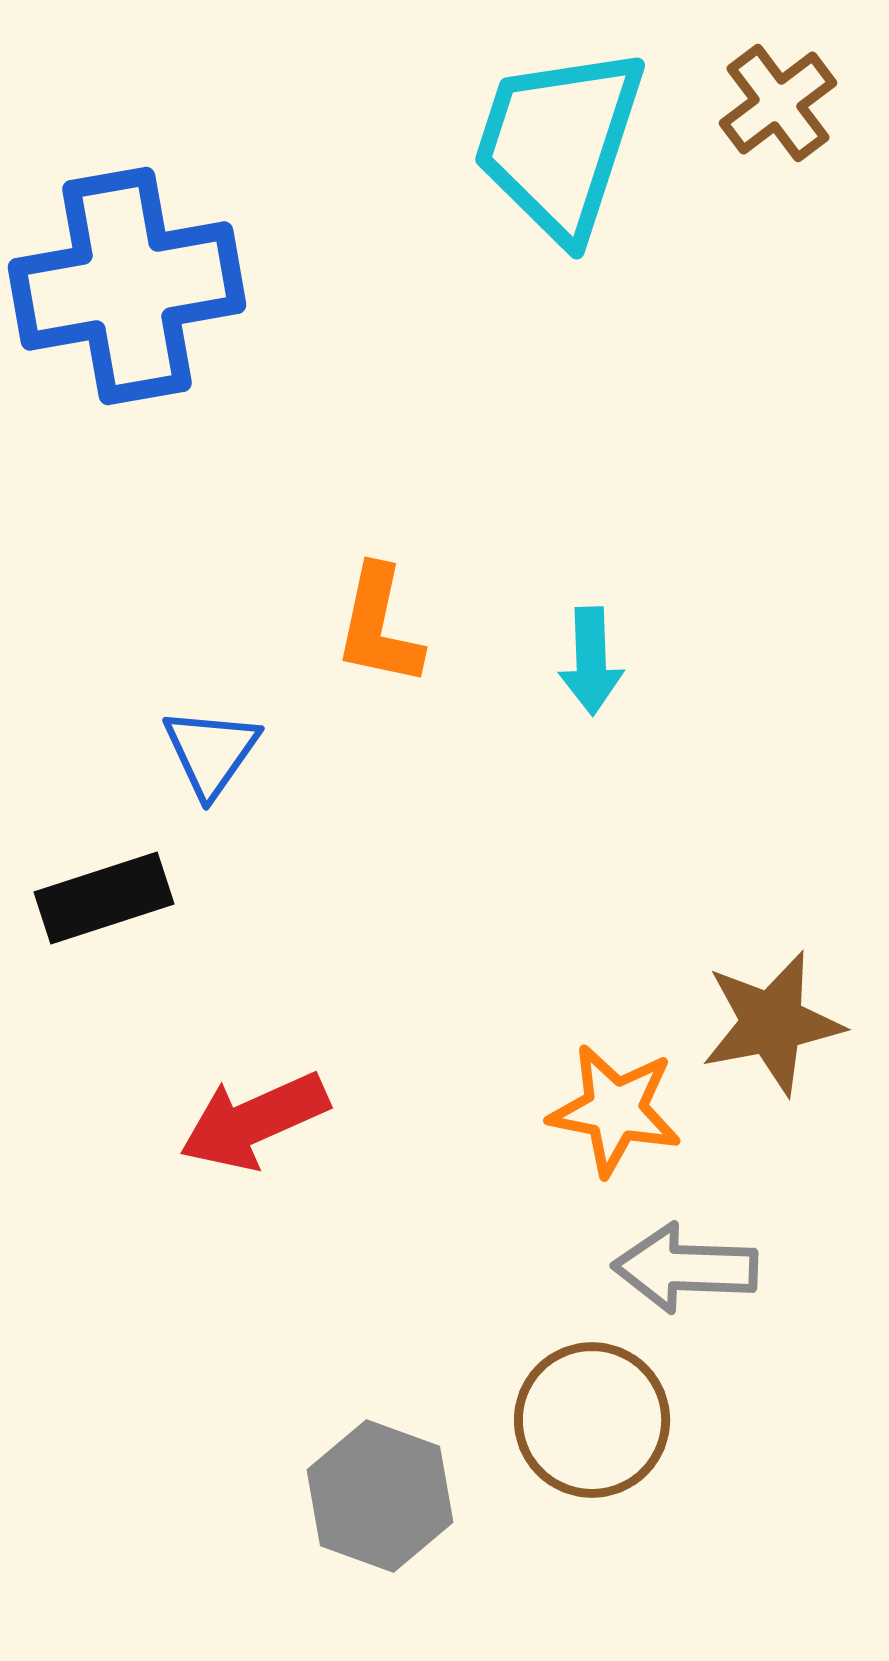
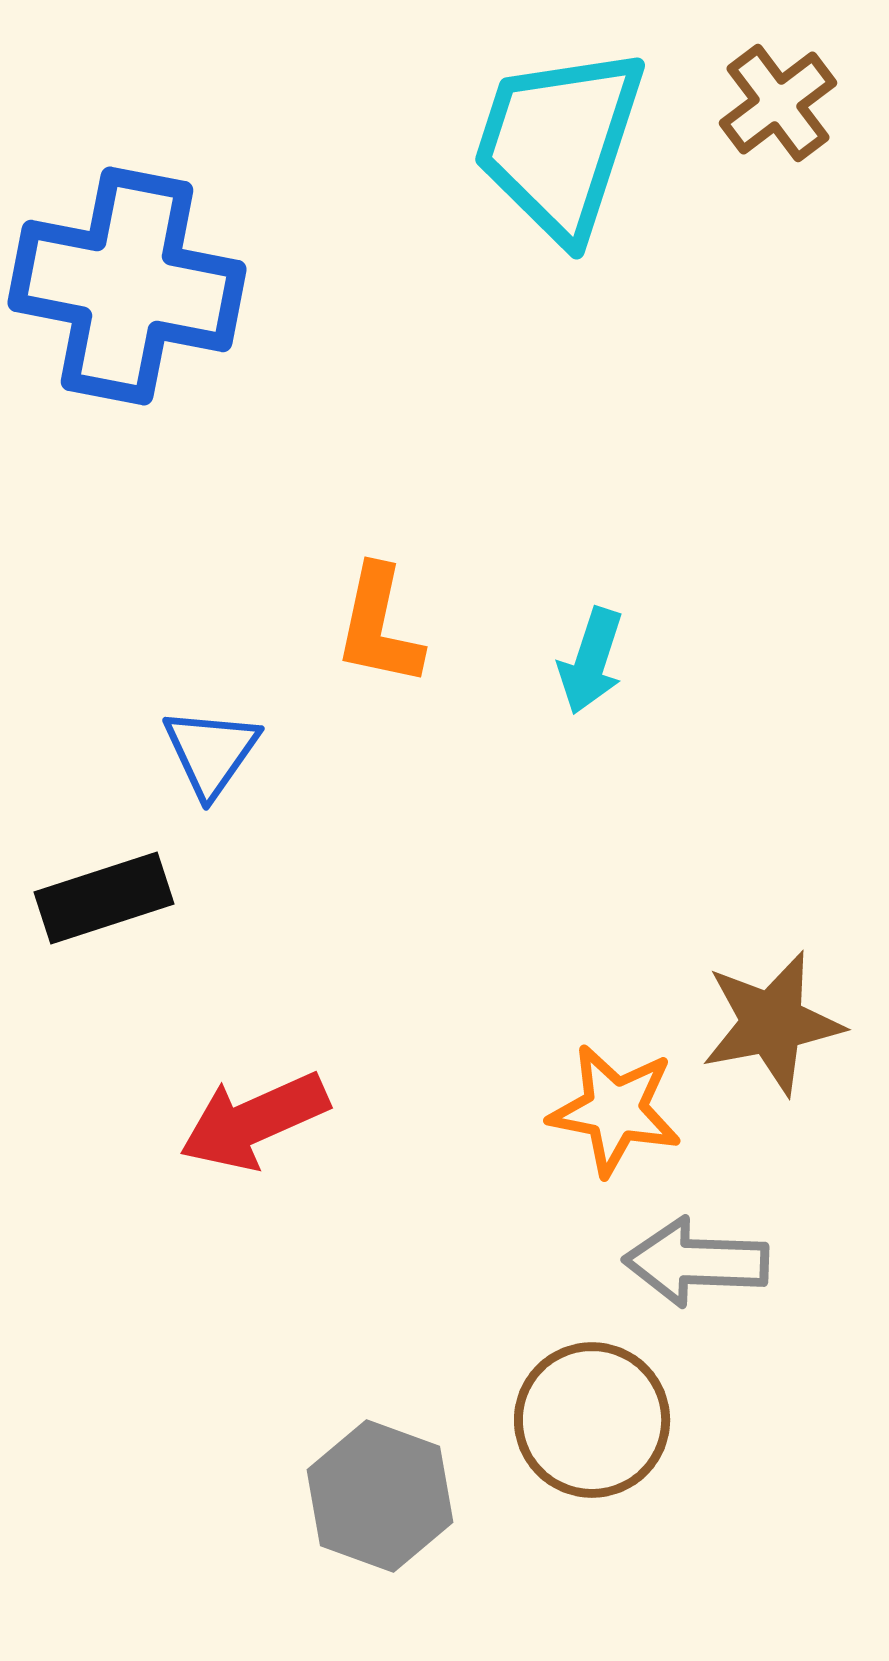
blue cross: rotated 21 degrees clockwise
cyan arrow: rotated 20 degrees clockwise
gray arrow: moved 11 px right, 6 px up
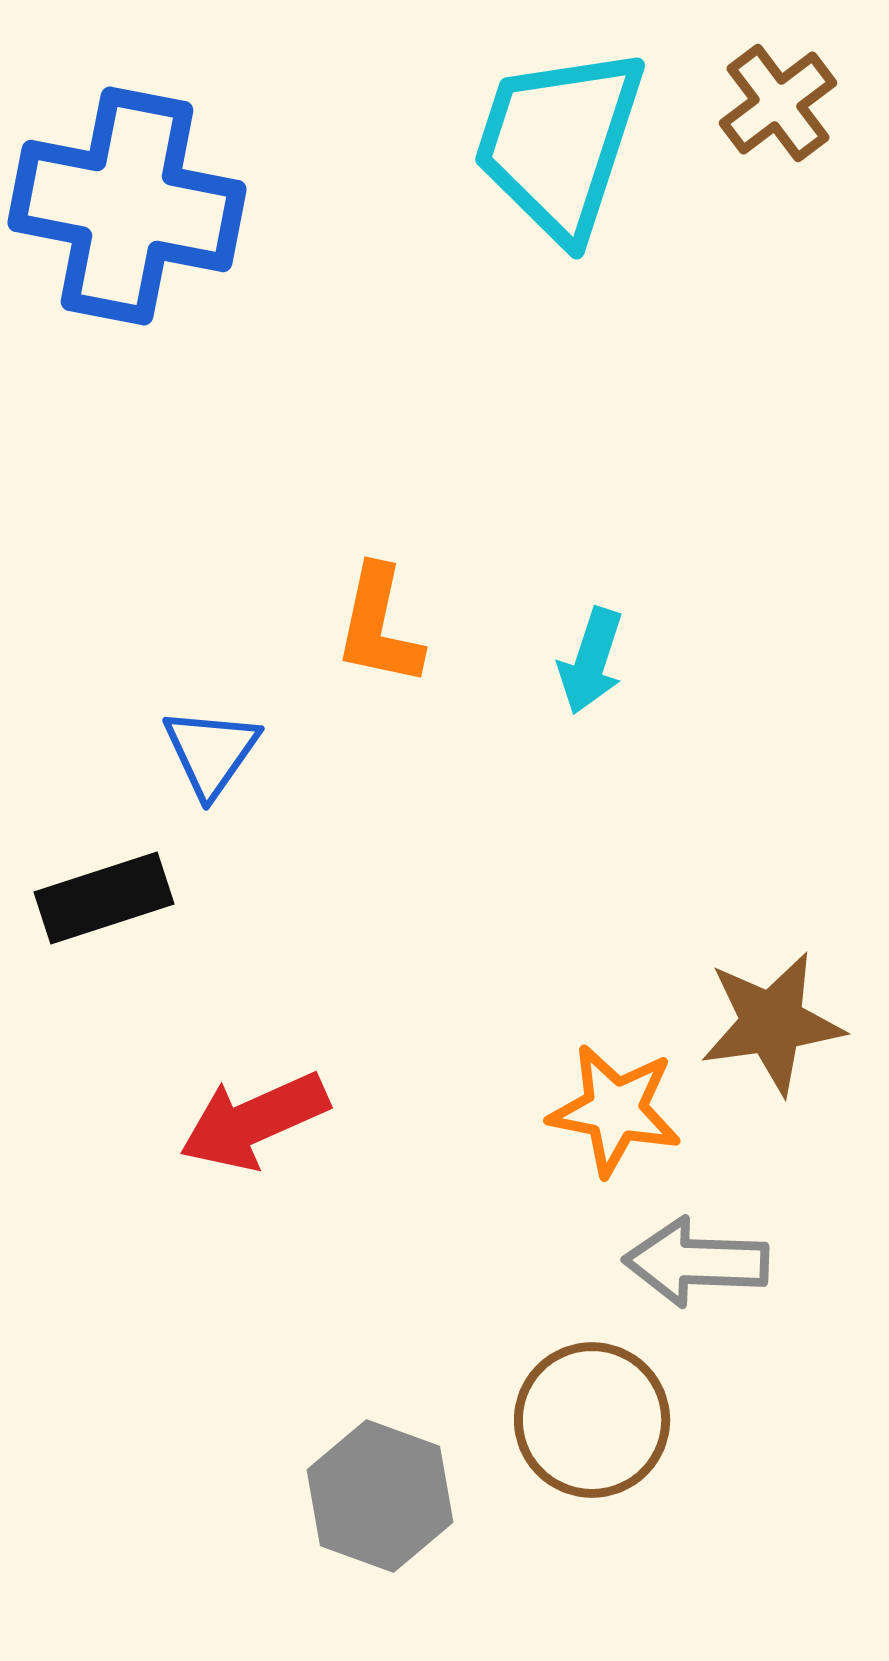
blue cross: moved 80 px up
brown star: rotated 3 degrees clockwise
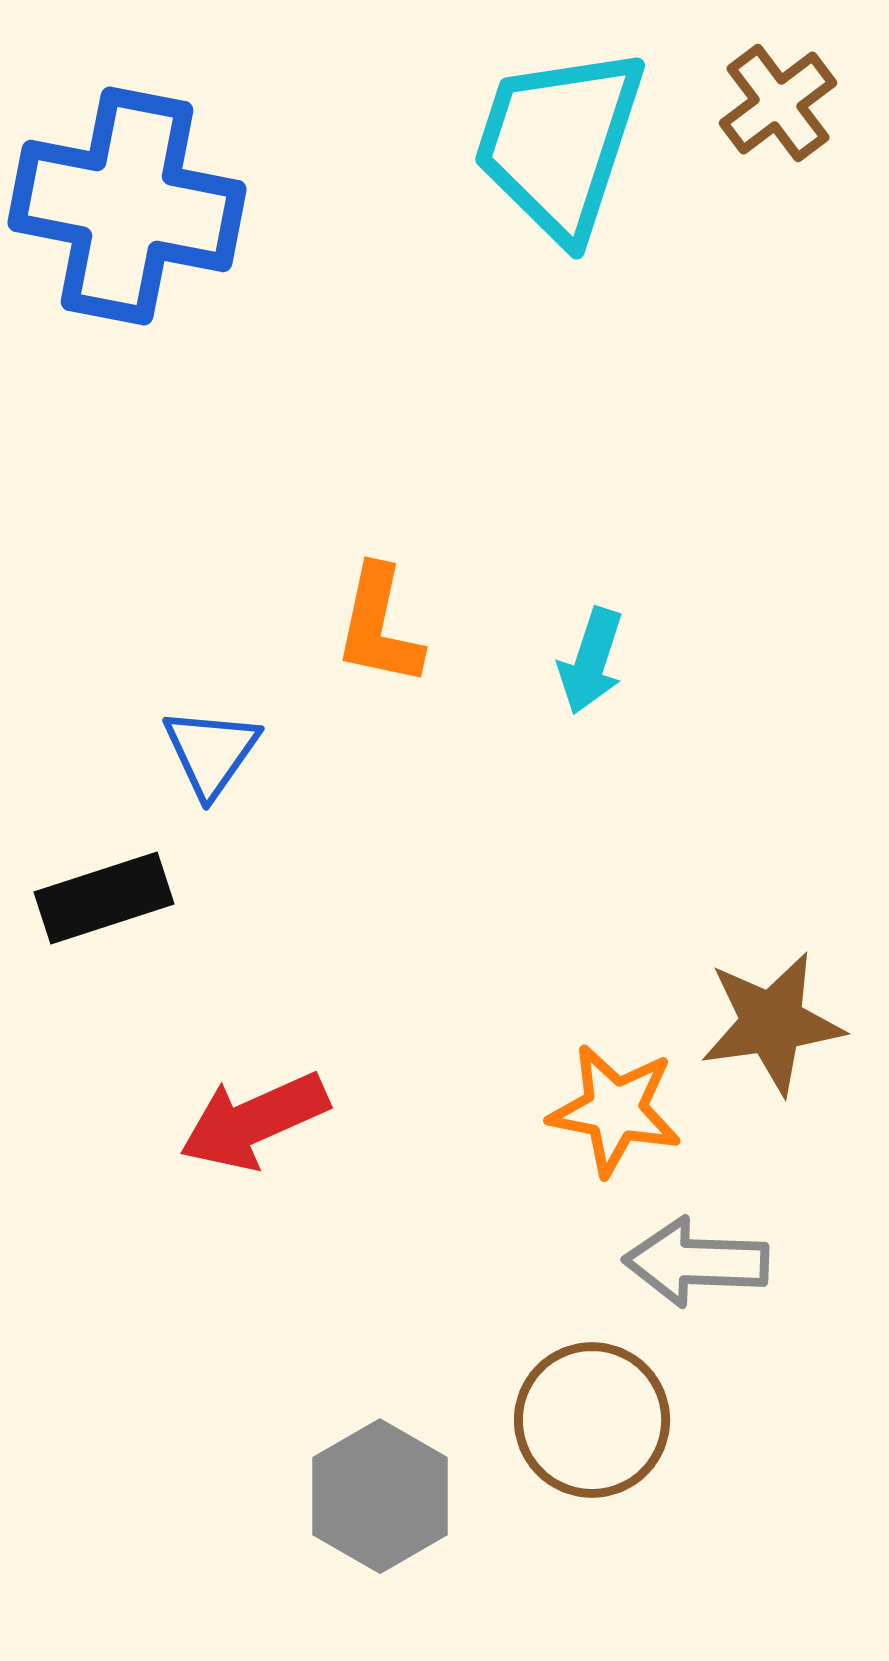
gray hexagon: rotated 10 degrees clockwise
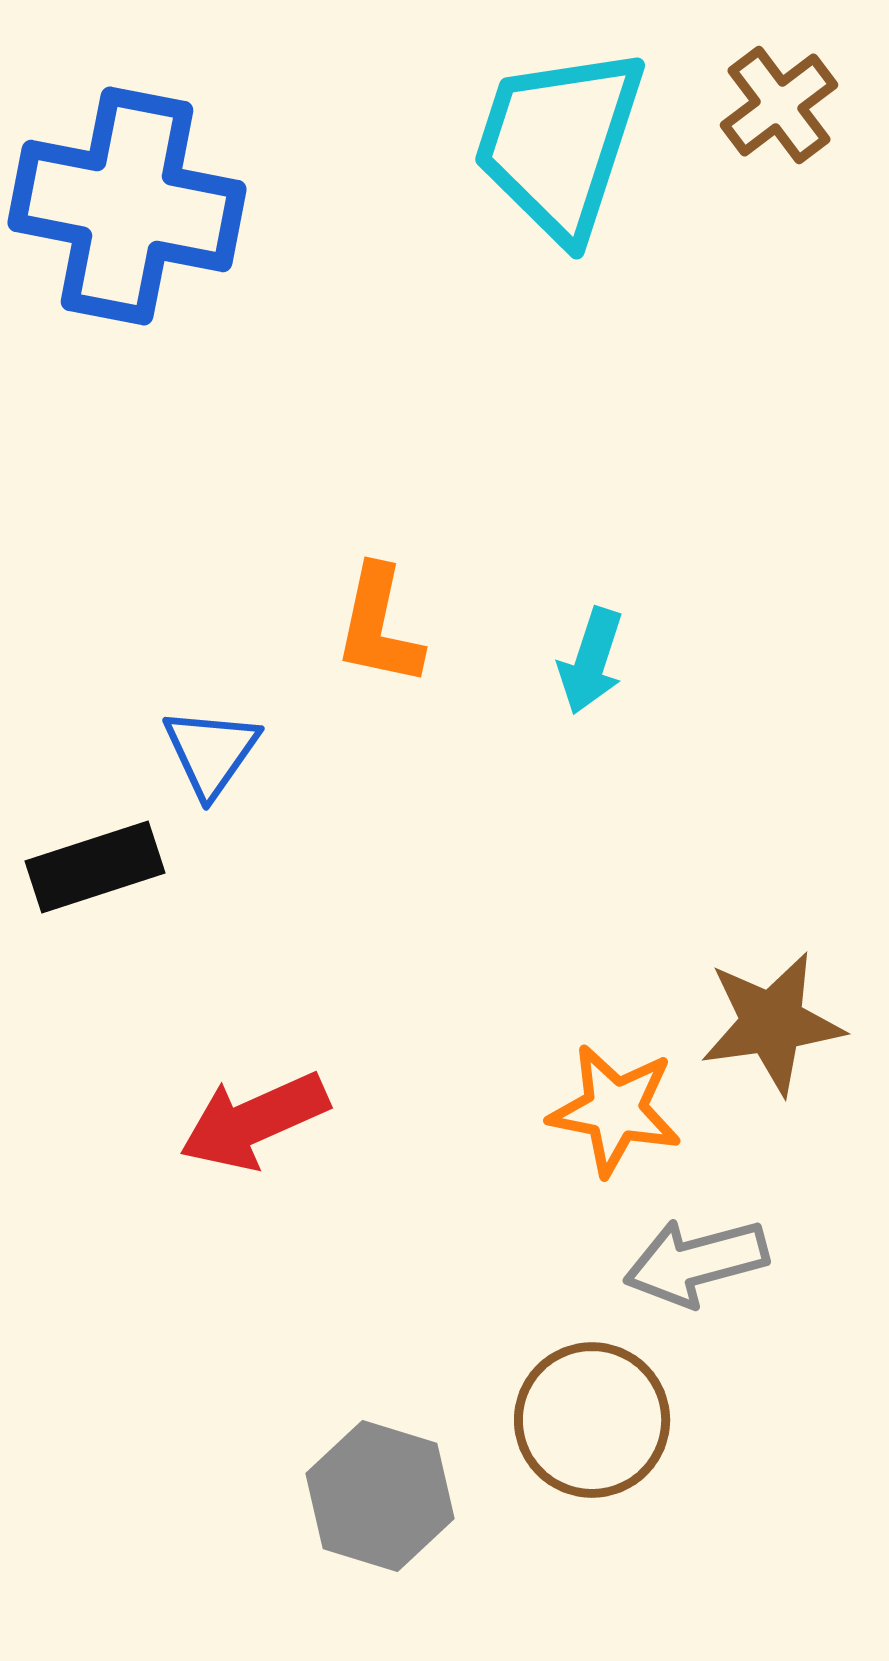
brown cross: moved 1 px right, 2 px down
black rectangle: moved 9 px left, 31 px up
gray arrow: rotated 17 degrees counterclockwise
gray hexagon: rotated 13 degrees counterclockwise
